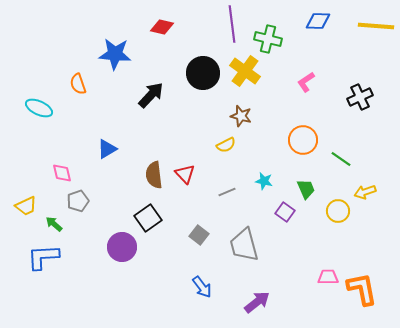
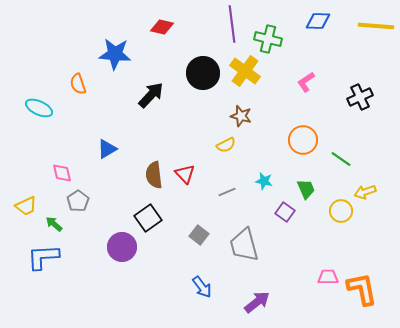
gray pentagon: rotated 15 degrees counterclockwise
yellow circle: moved 3 px right
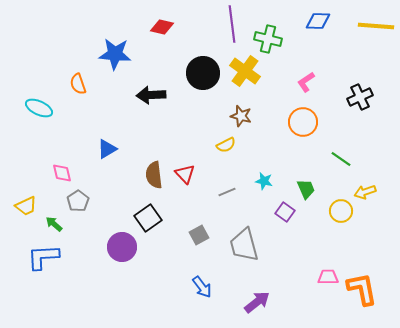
black arrow: rotated 136 degrees counterclockwise
orange circle: moved 18 px up
gray square: rotated 24 degrees clockwise
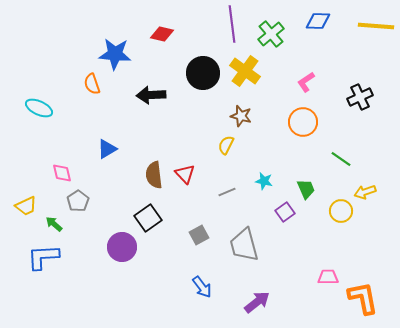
red diamond: moved 7 px down
green cross: moved 3 px right, 5 px up; rotated 36 degrees clockwise
orange semicircle: moved 14 px right
yellow semicircle: rotated 144 degrees clockwise
purple square: rotated 18 degrees clockwise
orange L-shape: moved 1 px right, 9 px down
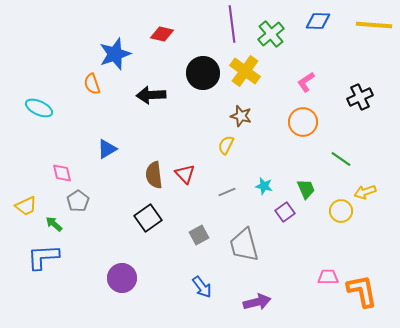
yellow line: moved 2 px left, 1 px up
blue star: rotated 24 degrees counterclockwise
cyan star: moved 5 px down
purple circle: moved 31 px down
orange L-shape: moved 1 px left, 7 px up
purple arrow: rotated 24 degrees clockwise
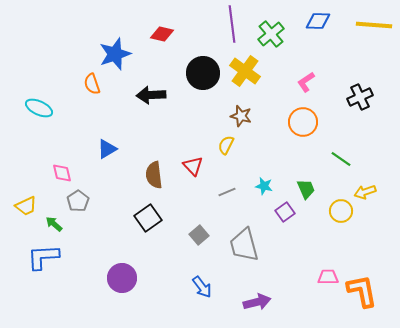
red triangle: moved 8 px right, 8 px up
gray square: rotated 12 degrees counterclockwise
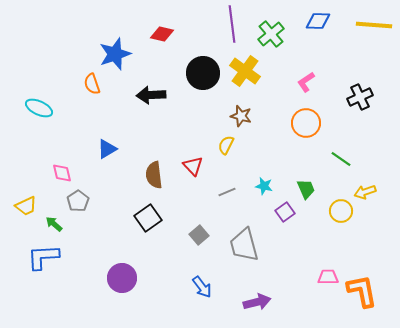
orange circle: moved 3 px right, 1 px down
